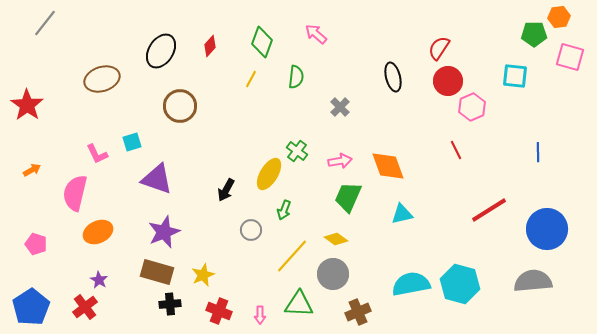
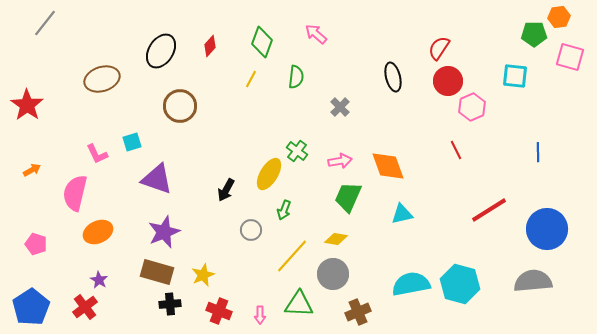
yellow diamond at (336, 239): rotated 25 degrees counterclockwise
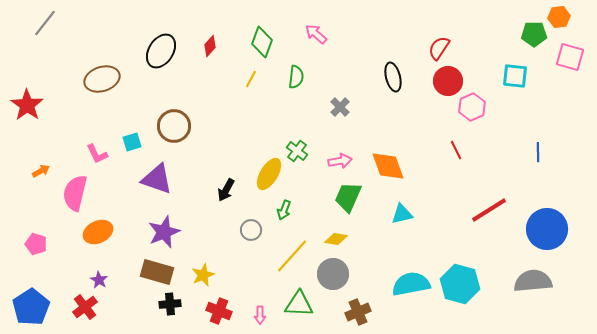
brown circle at (180, 106): moved 6 px left, 20 px down
orange arrow at (32, 170): moved 9 px right, 1 px down
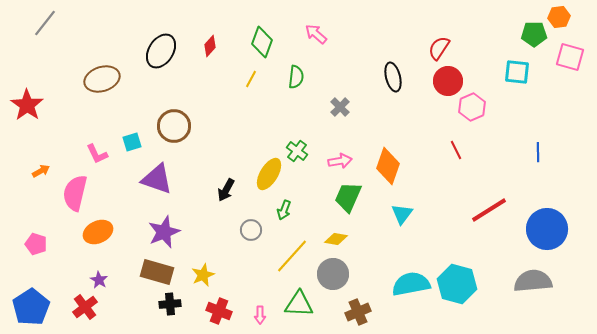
cyan square at (515, 76): moved 2 px right, 4 px up
orange diamond at (388, 166): rotated 39 degrees clockwise
cyan triangle at (402, 214): rotated 40 degrees counterclockwise
cyan hexagon at (460, 284): moved 3 px left
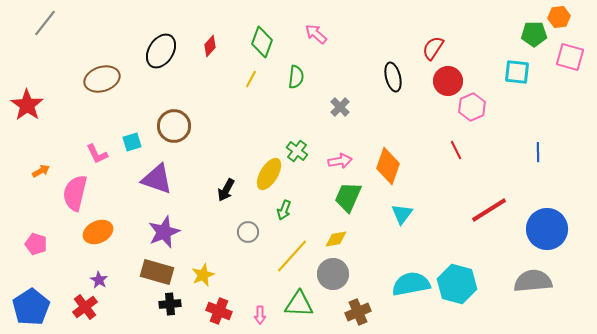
red semicircle at (439, 48): moved 6 px left
gray circle at (251, 230): moved 3 px left, 2 px down
yellow diamond at (336, 239): rotated 20 degrees counterclockwise
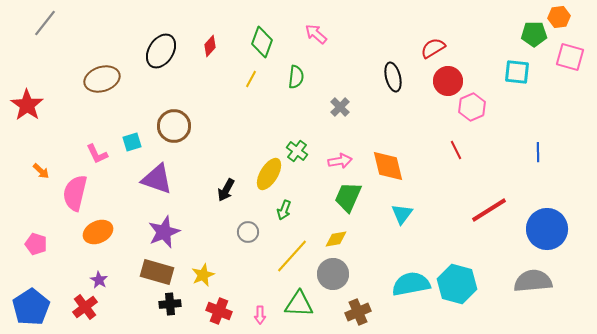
red semicircle at (433, 48): rotated 25 degrees clockwise
orange diamond at (388, 166): rotated 33 degrees counterclockwise
orange arrow at (41, 171): rotated 72 degrees clockwise
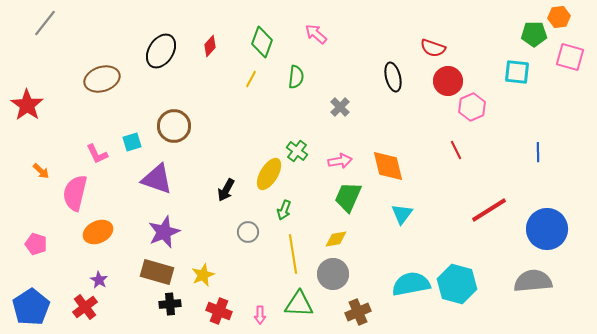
red semicircle at (433, 48): rotated 130 degrees counterclockwise
yellow line at (292, 256): moved 1 px right, 2 px up; rotated 51 degrees counterclockwise
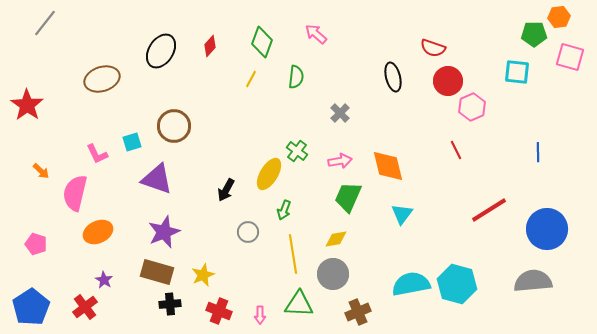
gray cross at (340, 107): moved 6 px down
purple star at (99, 280): moved 5 px right
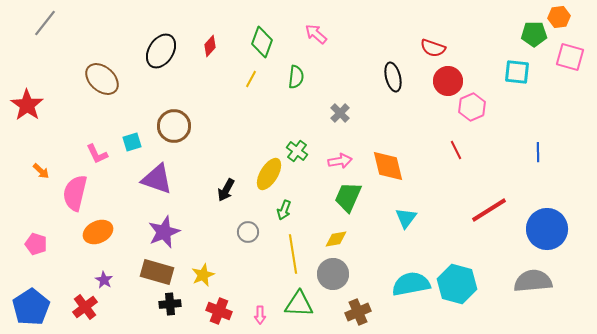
brown ellipse at (102, 79): rotated 60 degrees clockwise
cyan triangle at (402, 214): moved 4 px right, 4 px down
